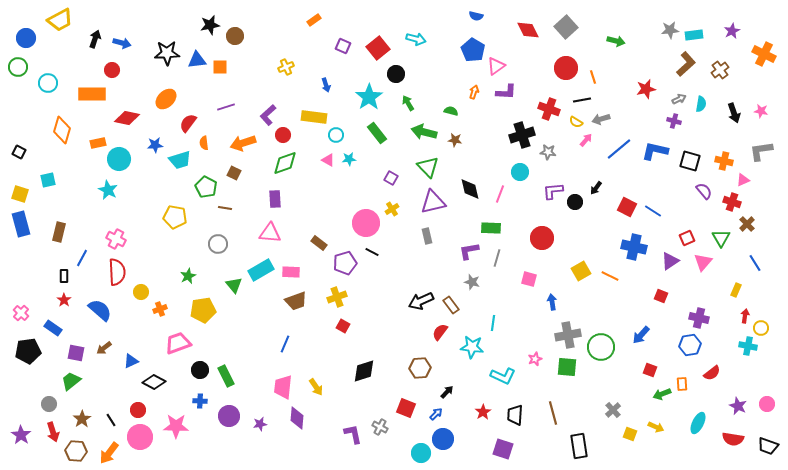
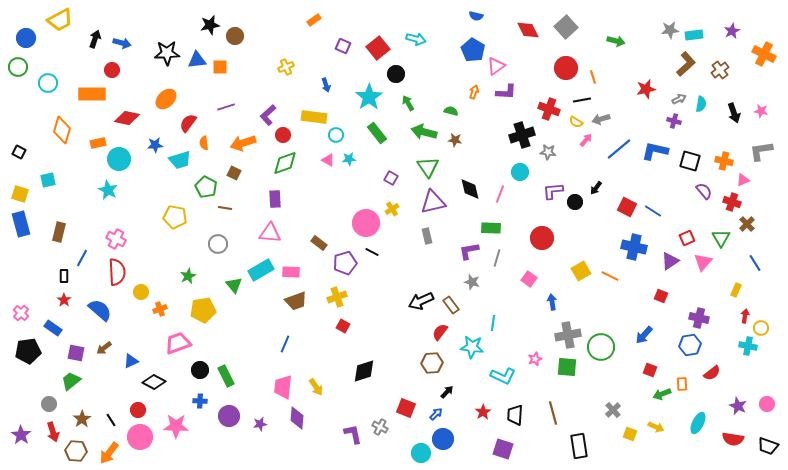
green triangle at (428, 167): rotated 10 degrees clockwise
pink square at (529, 279): rotated 21 degrees clockwise
blue arrow at (641, 335): moved 3 px right
brown hexagon at (420, 368): moved 12 px right, 5 px up
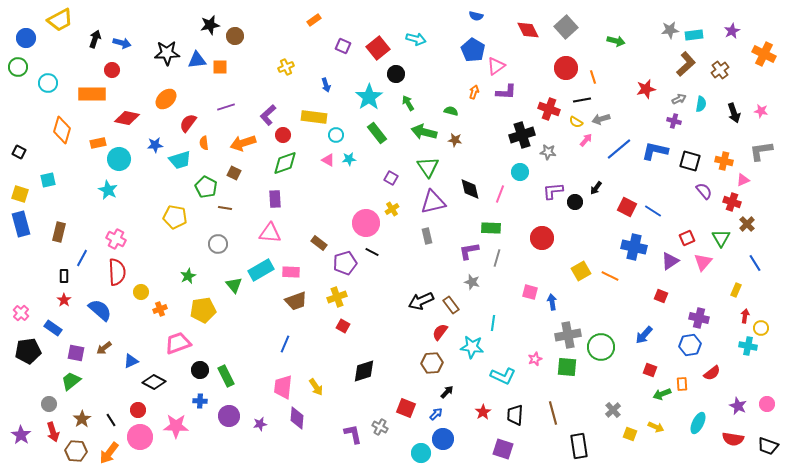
pink square at (529, 279): moved 1 px right, 13 px down; rotated 21 degrees counterclockwise
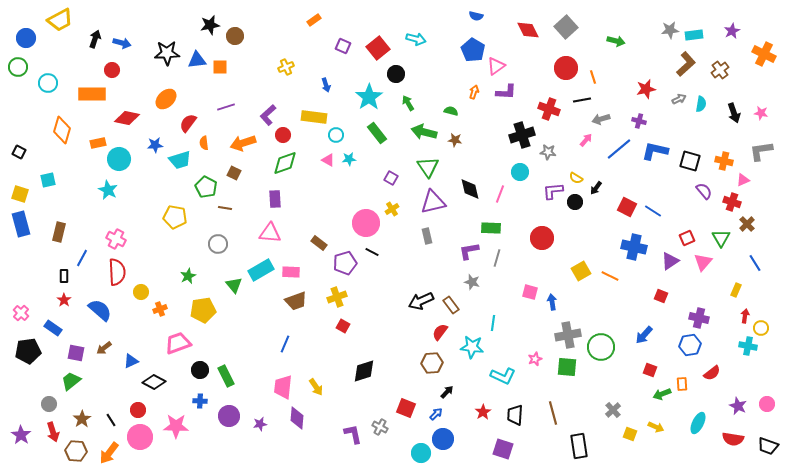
pink star at (761, 111): moved 2 px down
purple cross at (674, 121): moved 35 px left
yellow semicircle at (576, 122): moved 56 px down
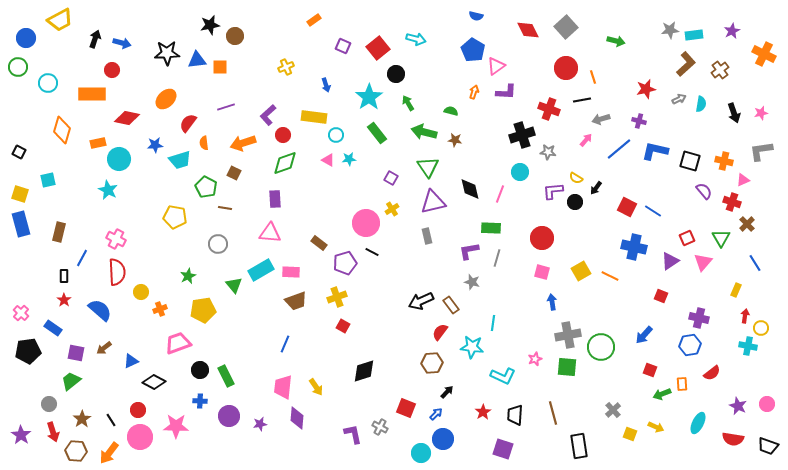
pink star at (761, 113): rotated 24 degrees counterclockwise
pink square at (530, 292): moved 12 px right, 20 px up
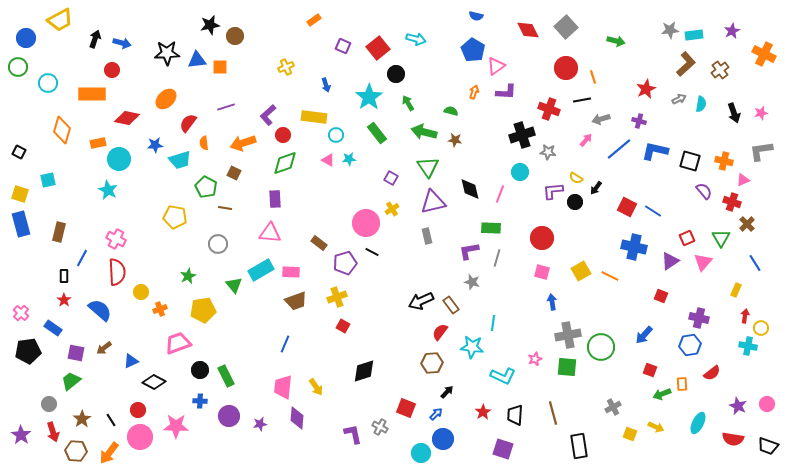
red star at (646, 89): rotated 12 degrees counterclockwise
gray cross at (613, 410): moved 3 px up; rotated 14 degrees clockwise
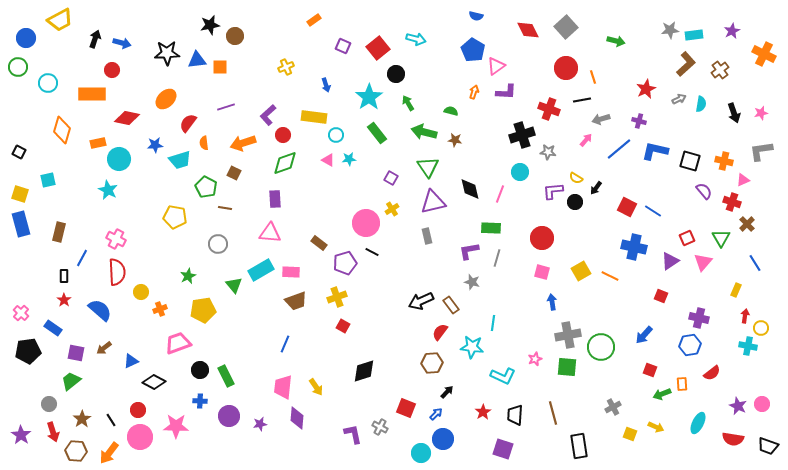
pink circle at (767, 404): moved 5 px left
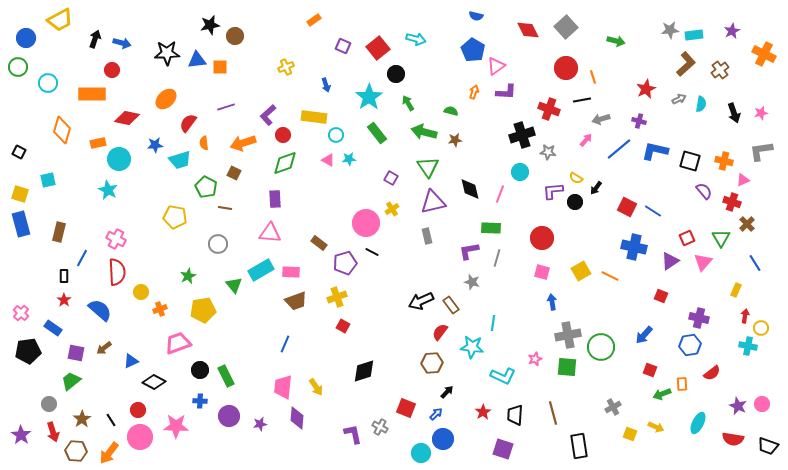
brown star at (455, 140): rotated 16 degrees counterclockwise
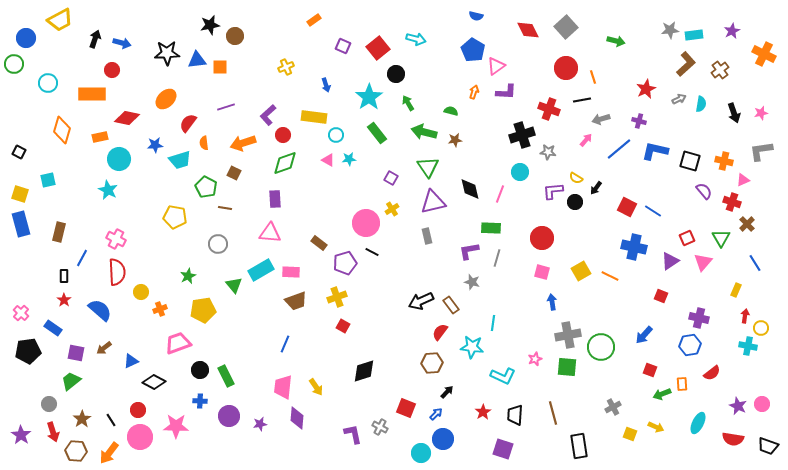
green circle at (18, 67): moved 4 px left, 3 px up
orange rectangle at (98, 143): moved 2 px right, 6 px up
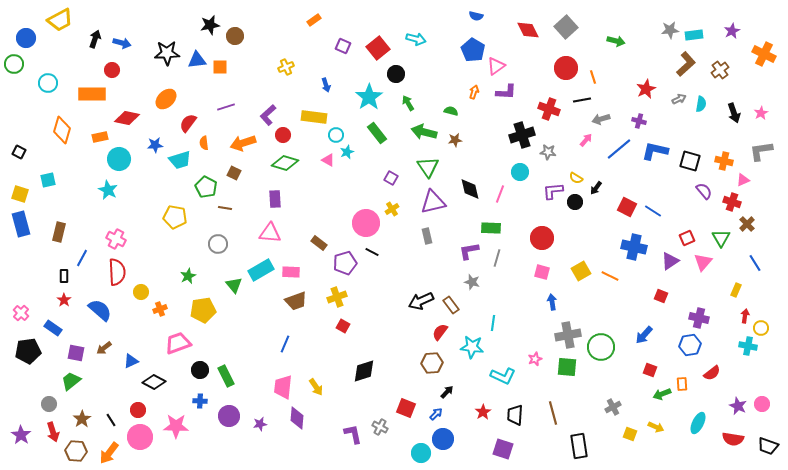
pink star at (761, 113): rotated 16 degrees counterclockwise
cyan star at (349, 159): moved 2 px left, 7 px up; rotated 16 degrees counterclockwise
green diamond at (285, 163): rotated 36 degrees clockwise
